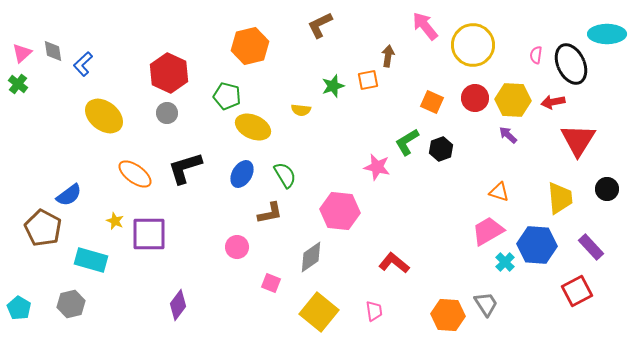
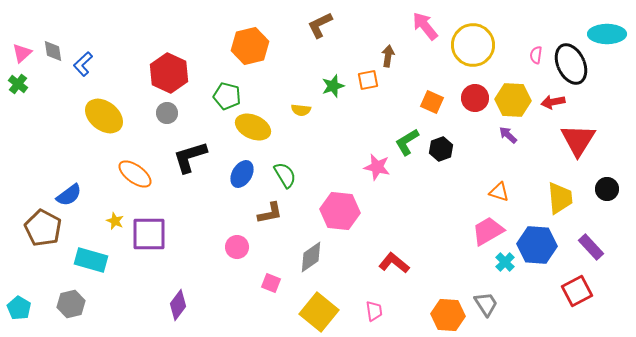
black L-shape at (185, 168): moved 5 px right, 11 px up
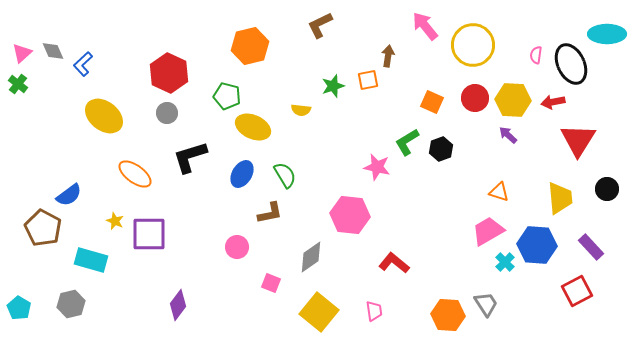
gray diamond at (53, 51): rotated 15 degrees counterclockwise
pink hexagon at (340, 211): moved 10 px right, 4 px down
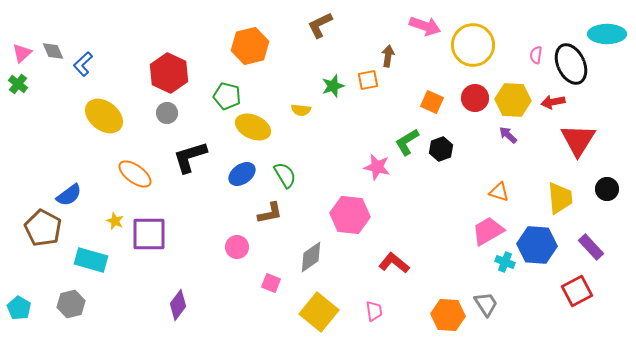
pink arrow at (425, 26): rotated 148 degrees clockwise
blue ellipse at (242, 174): rotated 24 degrees clockwise
cyan cross at (505, 262): rotated 24 degrees counterclockwise
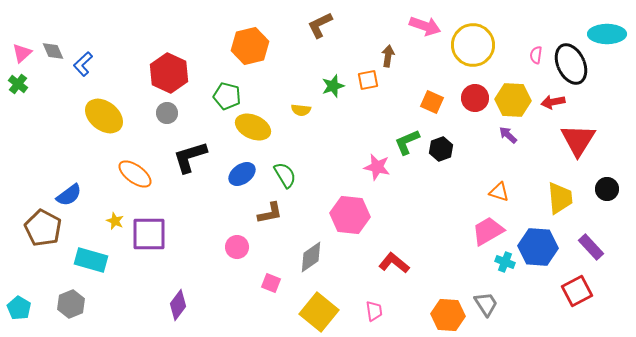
green L-shape at (407, 142): rotated 8 degrees clockwise
blue hexagon at (537, 245): moved 1 px right, 2 px down
gray hexagon at (71, 304): rotated 8 degrees counterclockwise
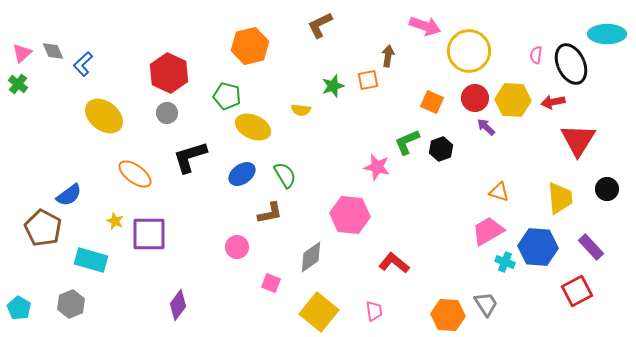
yellow circle at (473, 45): moved 4 px left, 6 px down
purple arrow at (508, 135): moved 22 px left, 8 px up
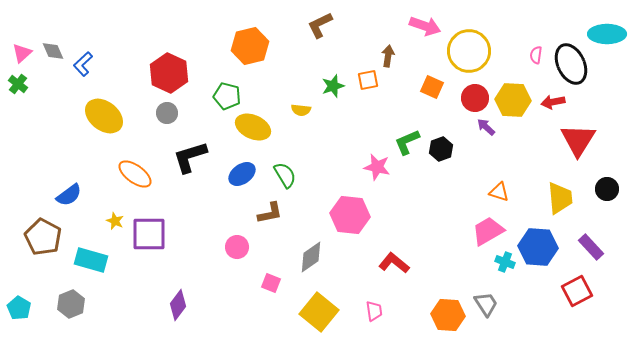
orange square at (432, 102): moved 15 px up
brown pentagon at (43, 228): moved 9 px down
